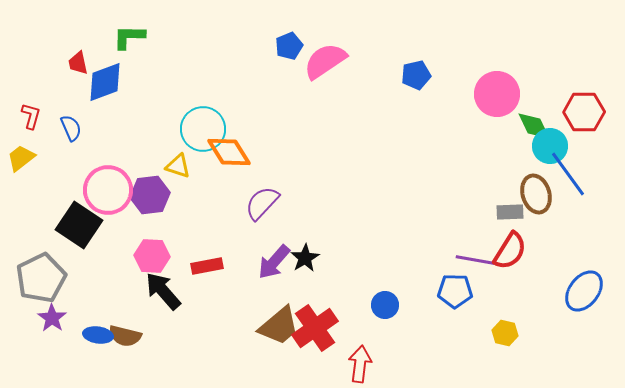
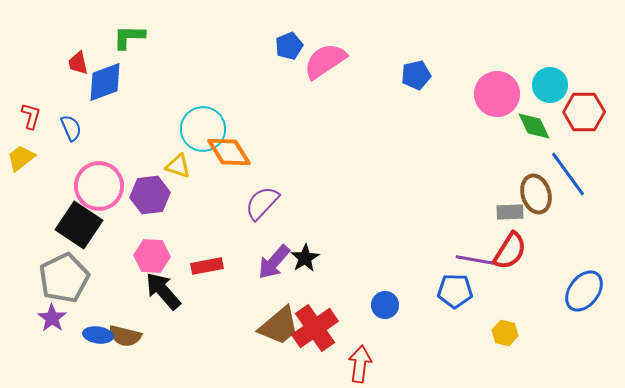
cyan circle at (550, 146): moved 61 px up
pink circle at (108, 190): moved 9 px left, 4 px up
gray pentagon at (41, 278): moved 23 px right
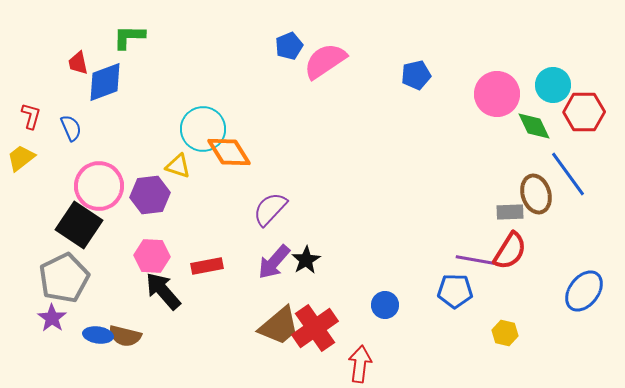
cyan circle at (550, 85): moved 3 px right
purple semicircle at (262, 203): moved 8 px right, 6 px down
black star at (305, 258): moved 1 px right, 2 px down
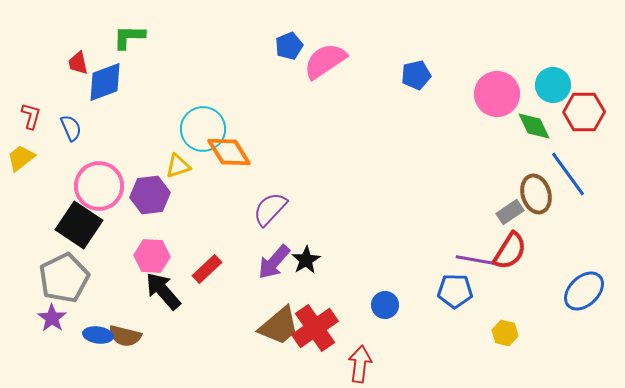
yellow triangle at (178, 166): rotated 36 degrees counterclockwise
gray rectangle at (510, 212): rotated 32 degrees counterclockwise
red rectangle at (207, 266): moved 3 px down; rotated 32 degrees counterclockwise
blue ellipse at (584, 291): rotated 9 degrees clockwise
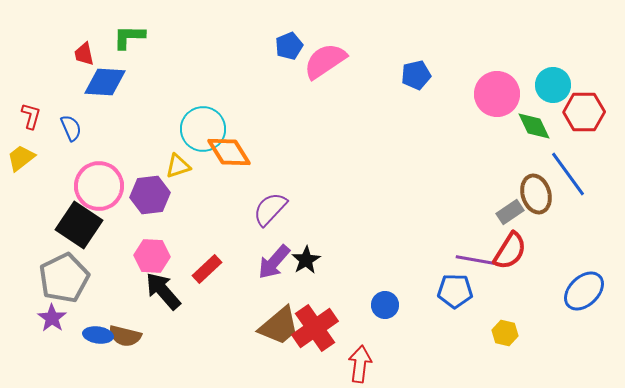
red trapezoid at (78, 63): moved 6 px right, 9 px up
blue diamond at (105, 82): rotated 24 degrees clockwise
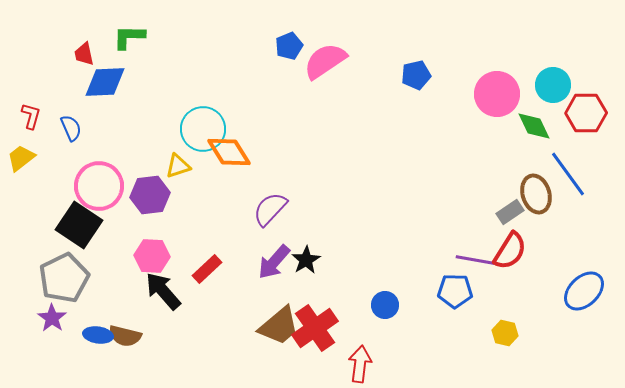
blue diamond at (105, 82): rotated 6 degrees counterclockwise
red hexagon at (584, 112): moved 2 px right, 1 px down
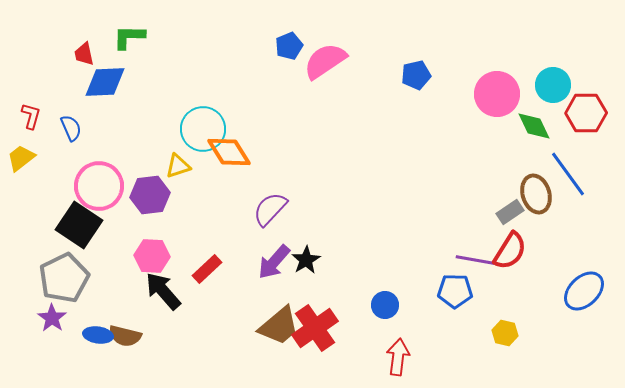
red arrow at (360, 364): moved 38 px right, 7 px up
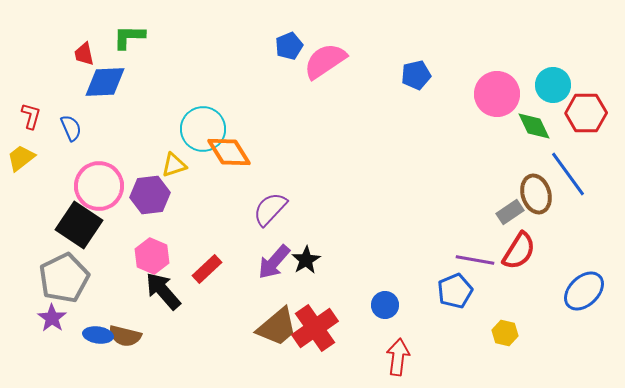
yellow triangle at (178, 166): moved 4 px left, 1 px up
red semicircle at (510, 251): moved 9 px right
pink hexagon at (152, 256): rotated 20 degrees clockwise
blue pentagon at (455, 291): rotated 24 degrees counterclockwise
brown trapezoid at (279, 326): moved 2 px left, 1 px down
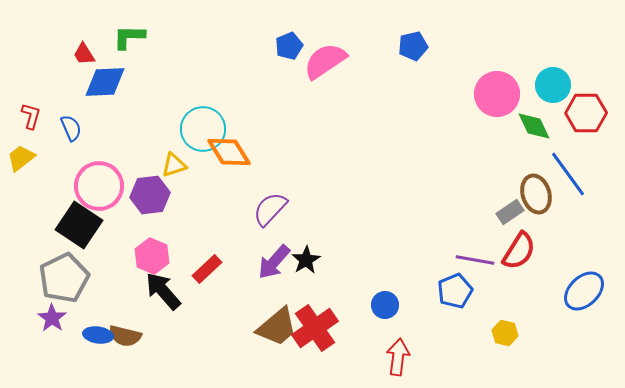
red trapezoid at (84, 54): rotated 20 degrees counterclockwise
blue pentagon at (416, 75): moved 3 px left, 29 px up
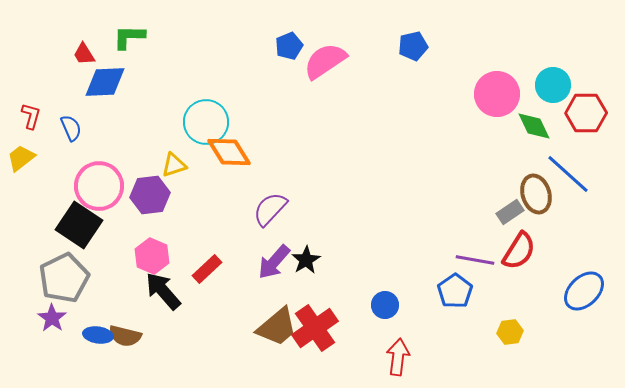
cyan circle at (203, 129): moved 3 px right, 7 px up
blue line at (568, 174): rotated 12 degrees counterclockwise
blue pentagon at (455, 291): rotated 12 degrees counterclockwise
yellow hexagon at (505, 333): moved 5 px right, 1 px up; rotated 20 degrees counterclockwise
